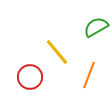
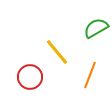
green semicircle: moved 1 px down
orange line: moved 1 px right
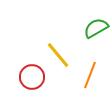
yellow line: moved 1 px right, 3 px down
red circle: moved 2 px right
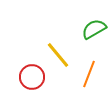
green semicircle: moved 2 px left, 1 px down
orange line: moved 1 px left, 1 px up
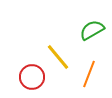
green semicircle: moved 2 px left, 1 px down
yellow line: moved 2 px down
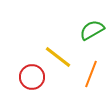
yellow line: rotated 12 degrees counterclockwise
orange line: moved 2 px right
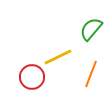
green semicircle: moved 1 px left, 1 px up; rotated 20 degrees counterclockwise
yellow line: rotated 64 degrees counterclockwise
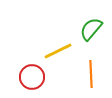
yellow line: moved 6 px up
orange line: rotated 24 degrees counterclockwise
